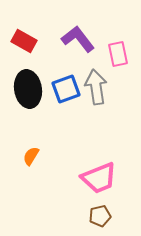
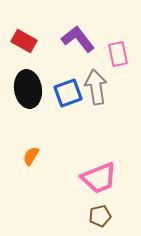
blue square: moved 2 px right, 4 px down
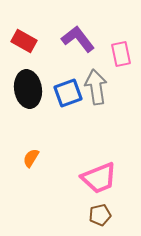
pink rectangle: moved 3 px right
orange semicircle: moved 2 px down
brown pentagon: moved 1 px up
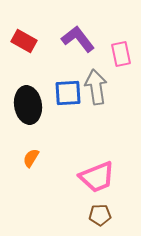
black ellipse: moved 16 px down
blue square: rotated 16 degrees clockwise
pink trapezoid: moved 2 px left, 1 px up
brown pentagon: rotated 10 degrees clockwise
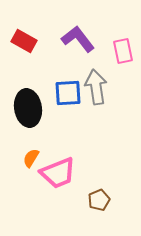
pink rectangle: moved 2 px right, 3 px up
black ellipse: moved 3 px down
pink trapezoid: moved 39 px left, 4 px up
brown pentagon: moved 1 px left, 15 px up; rotated 20 degrees counterclockwise
